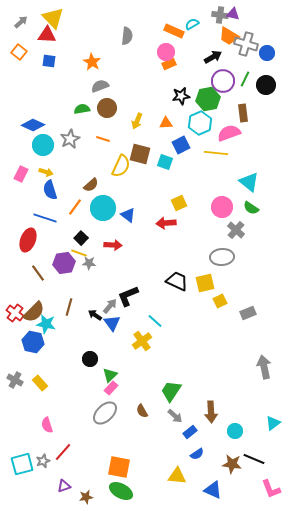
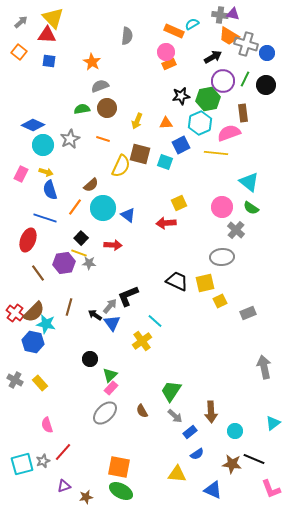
yellow triangle at (177, 476): moved 2 px up
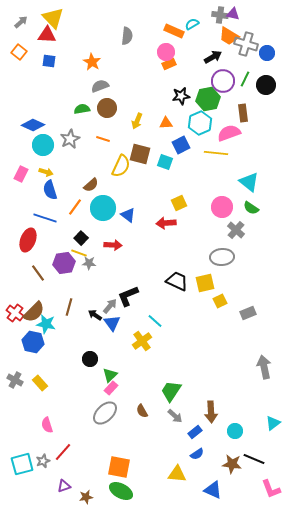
blue rectangle at (190, 432): moved 5 px right
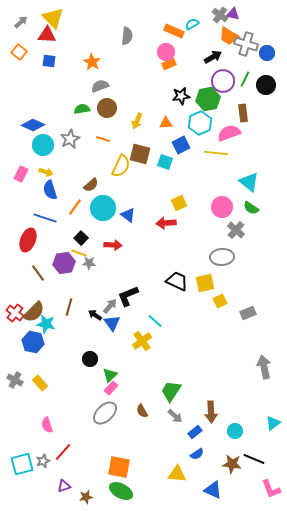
gray cross at (220, 15): rotated 28 degrees clockwise
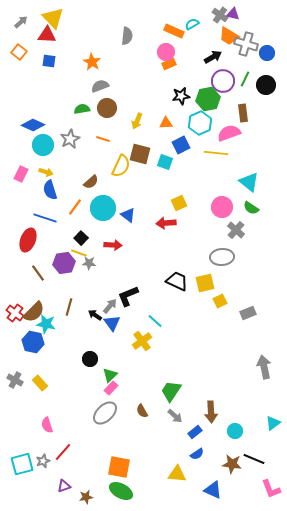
brown semicircle at (91, 185): moved 3 px up
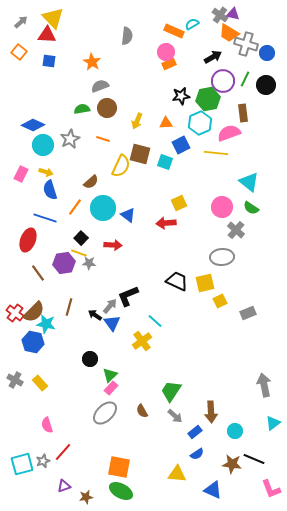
orange trapezoid at (229, 36): moved 3 px up
gray arrow at (264, 367): moved 18 px down
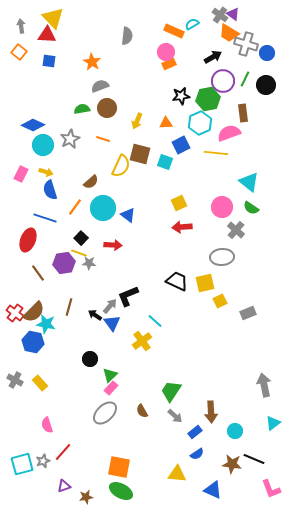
purple triangle at (233, 14): rotated 24 degrees clockwise
gray arrow at (21, 22): moved 4 px down; rotated 56 degrees counterclockwise
red arrow at (166, 223): moved 16 px right, 4 px down
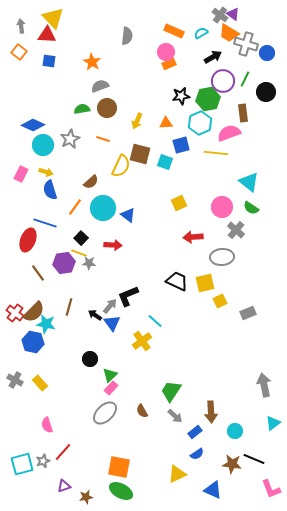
cyan semicircle at (192, 24): moved 9 px right, 9 px down
black circle at (266, 85): moved 7 px down
blue square at (181, 145): rotated 12 degrees clockwise
blue line at (45, 218): moved 5 px down
red arrow at (182, 227): moved 11 px right, 10 px down
yellow triangle at (177, 474): rotated 30 degrees counterclockwise
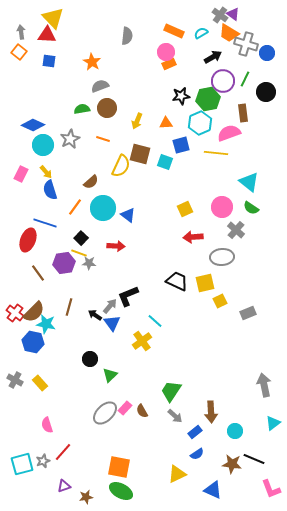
gray arrow at (21, 26): moved 6 px down
yellow arrow at (46, 172): rotated 32 degrees clockwise
yellow square at (179, 203): moved 6 px right, 6 px down
red arrow at (113, 245): moved 3 px right, 1 px down
pink rectangle at (111, 388): moved 14 px right, 20 px down
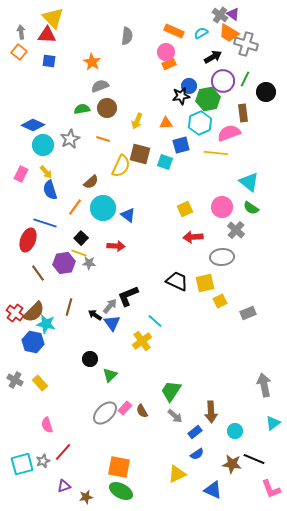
blue circle at (267, 53): moved 78 px left, 33 px down
